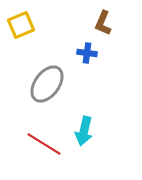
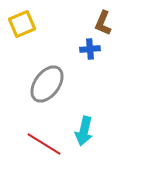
yellow square: moved 1 px right, 1 px up
blue cross: moved 3 px right, 4 px up; rotated 12 degrees counterclockwise
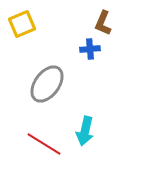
cyan arrow: moved 1 px right
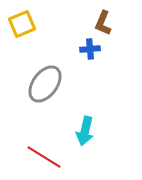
gray ellipse: moved 2 px left
red line: moved 13 px down
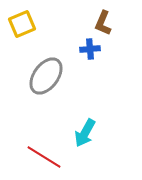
gray ellipse: moved 1 px right, 8 px up
cyan arrow: moved 2 px down; rotated 16 degrees clockwise
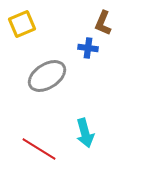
blue cross: moved 2 px left, 1 px up; rotated 12 degrees clockwise
gray ellipse: moved 1 px right; rotated 21 degrees clockwise
cyan arrow: rotated 44 degrees counterclockwise
red line: moved 5 px left, 8 px up
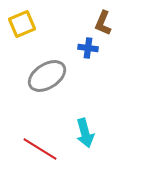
red line: moved 1 px right
